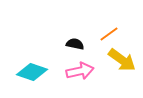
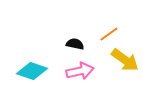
yellow arrow: moved 3 px right
cyan diamond: moved 1 px up
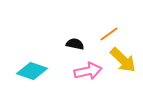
yellow arrow: moved 2 px left; rotated 8 degrees clockwise
pink arrow: moved 8 px right
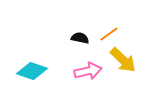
black semicircle: moved 5 px right, 6 px up
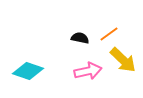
cyan diamond: moved 4 px left
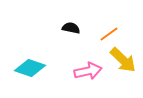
black semicircle: moved 9 px left, 10 px up
cyan diamond: moved 2 px right, 3 px up
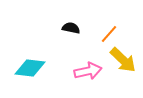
orange line: rotated 12 degrees counterclockwise
cyan diamond: rotated 12 degrees counterclockwise
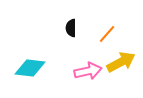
black semicircle: rotated 102 degrees counterclockwise
orange line: moved 2 px left
yellow arrow: moved 2 px left, 2 px down; rotated 72 degrees counterclockwise
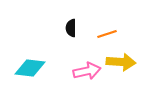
orange line: rotated 30 degrees clockwise
yellow arrow: rotated 32 degrees clockwise
pink arrow: moved 1 px left
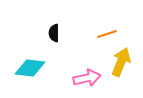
black semicircle: moved 17 px left, 5 px down
yellow arrow: rotated 72 degrees counterclockwise
pink arrow: moved 7 px down
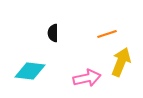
black semicircle: moved 1 px left
cyan diamond: moved 3 px down
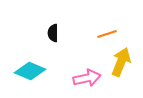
cyan diamond: rotated 16 degrees clockwise
